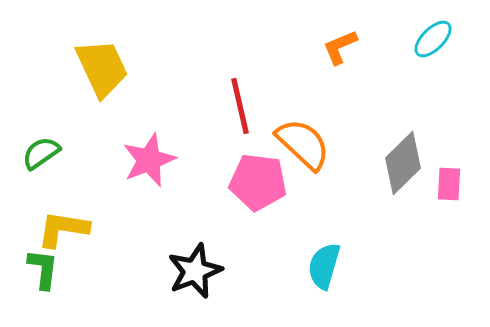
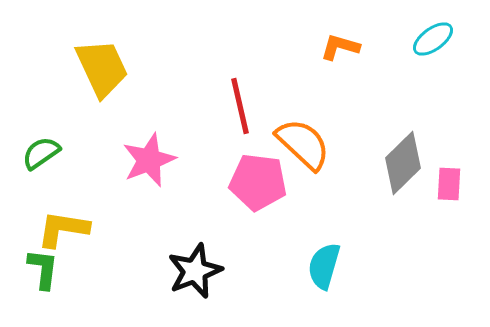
cyan ellipse: rotated 9 degrees clockwise
orange L-shape: rotated 39 degrees clockwise
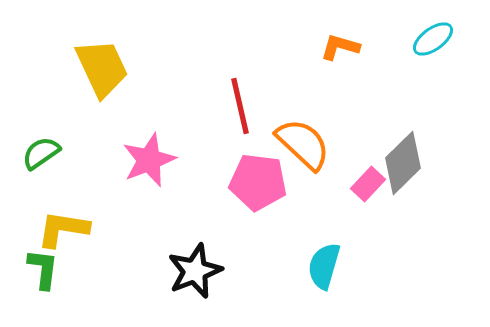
pink rectangle: moved 81 px left; rotated 40 degrees clockwise
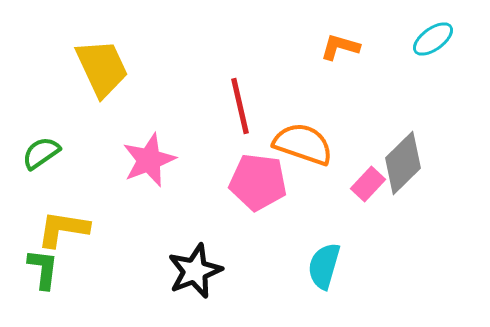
orange semicircle: rotated 24 degrees counterclockwise
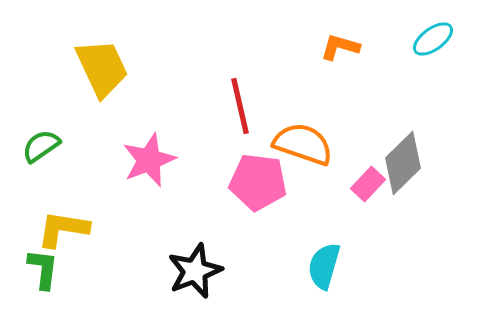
green semicircle: moved 7 px up
